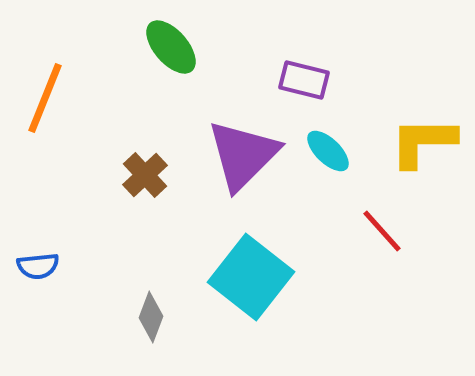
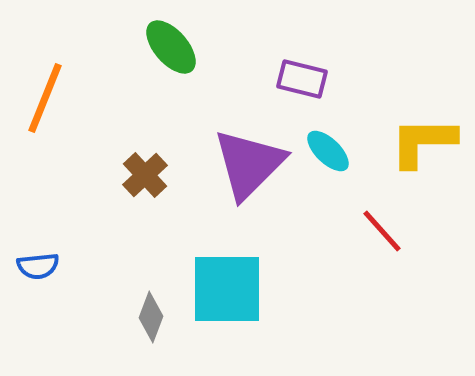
purple rectangle: moved 2 px left, 1 px up
purple triangle: moved 6 px right, 9 px down
cyan square: moved 24 px left, 12 px down; rotated 38 degrees counterclockwise
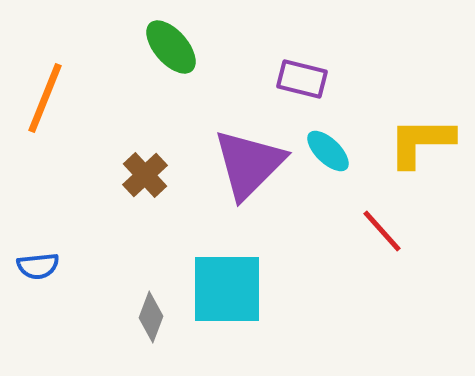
yellow L-shape: moved 2 px left
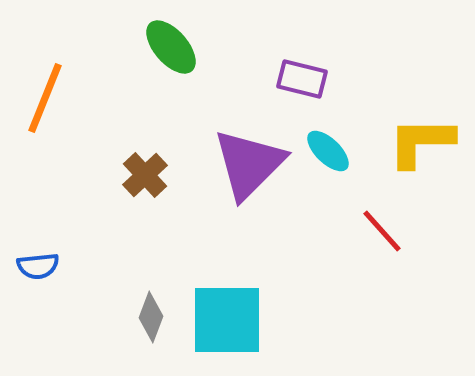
cyan square: moved 31 px down
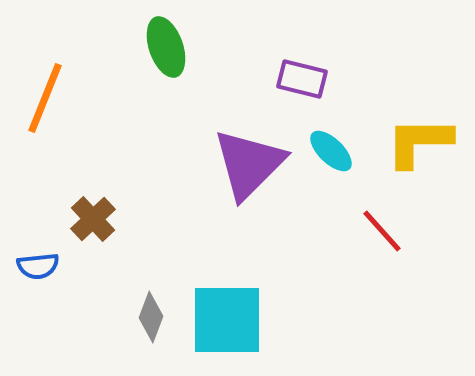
green ellipse: moved 5 px left; rotated 22 degrees clockwise
yellow L-shape: moved 2 px left
cyan ellipse: moved 3 px right
brown cross: moved 52 px left, 44 px down
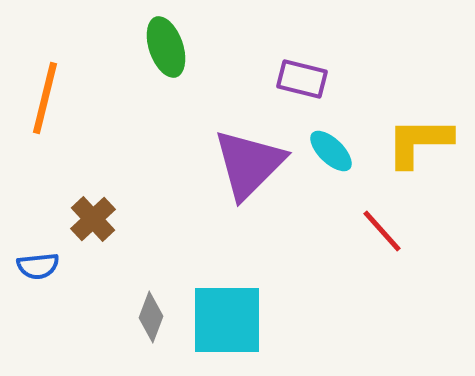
orange line: rotated 8 degrees counterclockwise
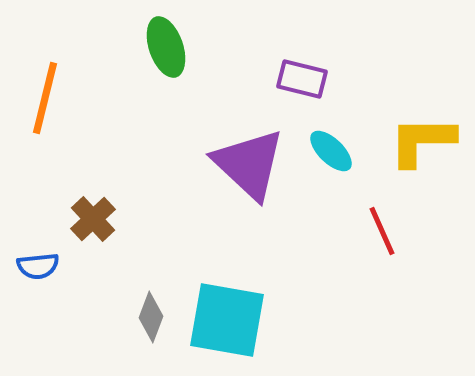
yellow L-shape: moved 3 px right, 1 px up
purple triangle: rotated 32 degrees counterclockwise
red line: rotated 18 degrees clockwise
cyan square: rotated 10 degrees clockwise
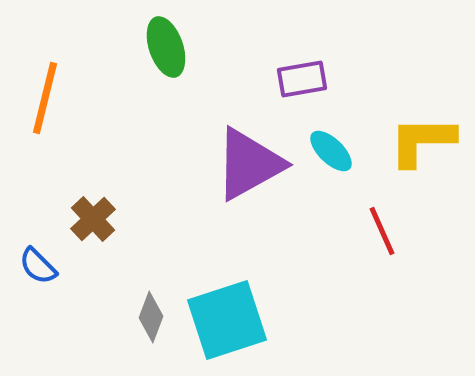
purple rectangle: rotated 24 degrees counterclockwise
purple triangle: rotated 48 degrees clockwise
blue semicircle: rotated 51 degrees clockwise
cyan square: rotated 28 degrees counterclockwise
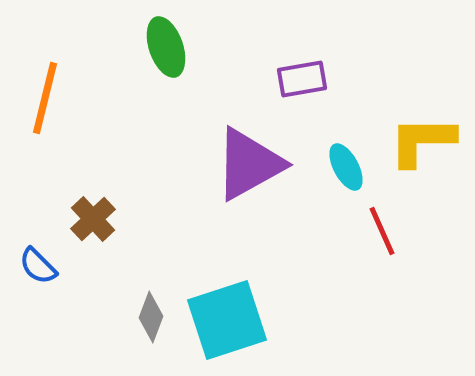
cyan ellipse: moved 15 px right, 16 px down; rotated 18 degrees clockwise
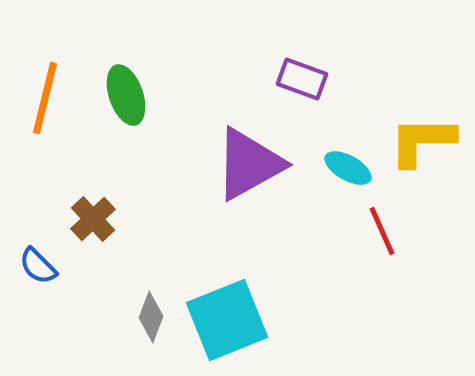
green ellipse: moved 40 px left, 48 px down
purple rectangle: rotated 30 degrees clockwise
cyan ellipse: moved 2 px right, 1 px down; rotated 33 degrees counterclockwise
cyan square: rotated 4 degrees counterclockwise
